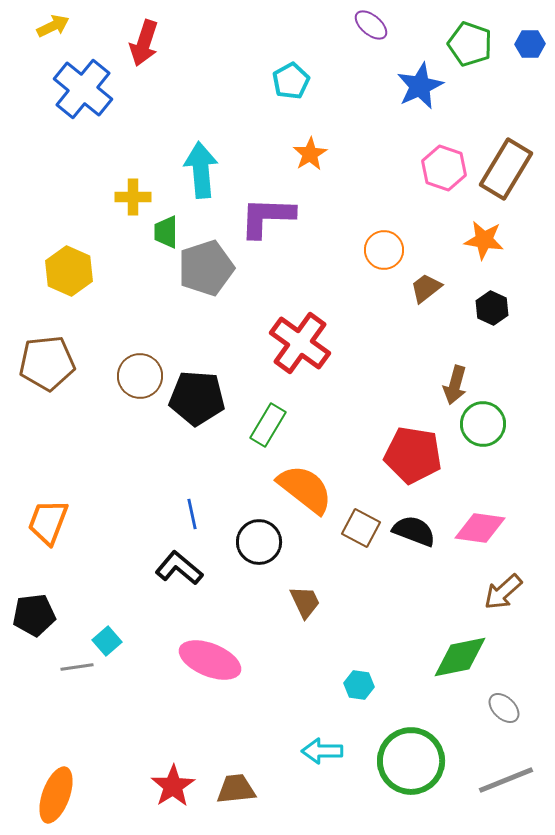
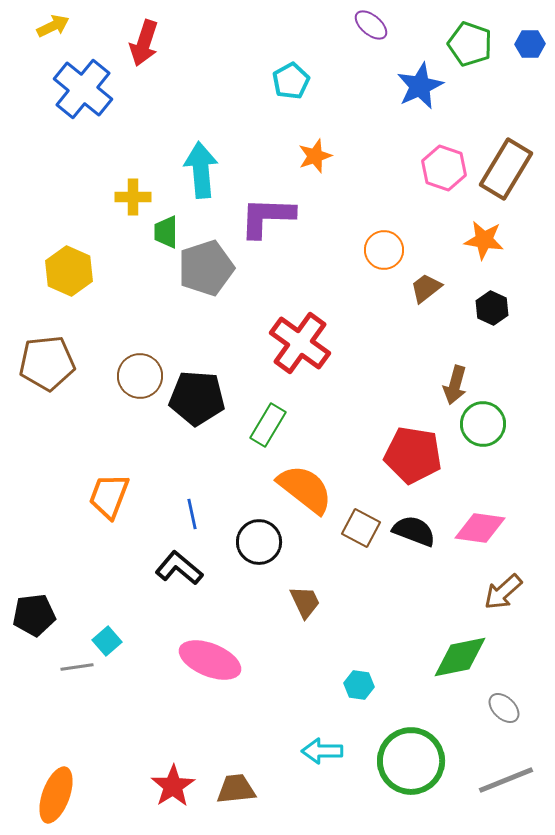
orange star at (310, 154): moved 5 px right, 2 px down; rotated 12 degrees clockwise
orange trapezoid at (48, 522): moved 61 px right, 26 px up
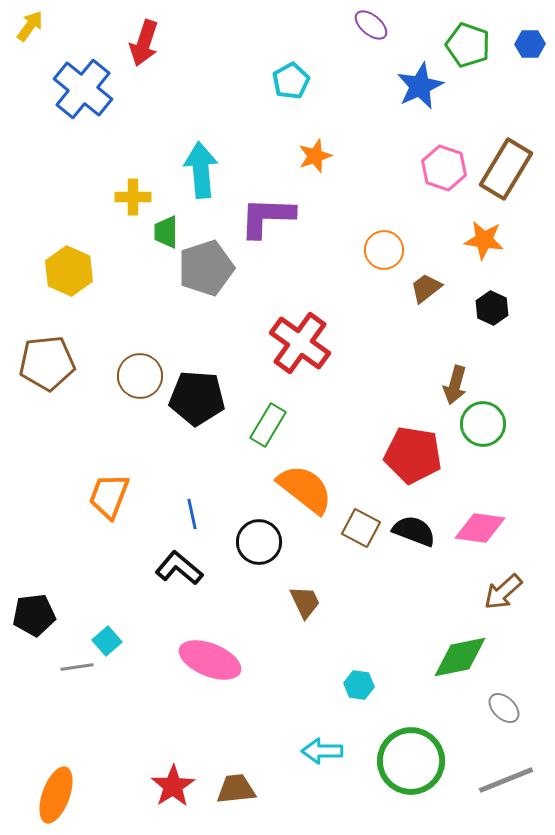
yellow arrow at (53, 26): moved 23 px left; rotated 28 degrees counterclockwise
green pentagon at (470, 44): moved 2 px left, 1 px down
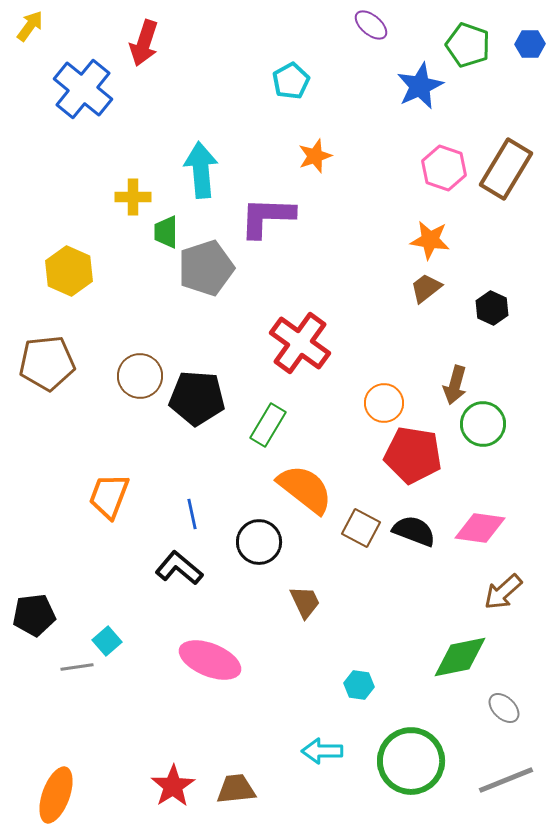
orange star at (484, 240): moved 54 px left
orange circle at (384, 250): moved 153 px down
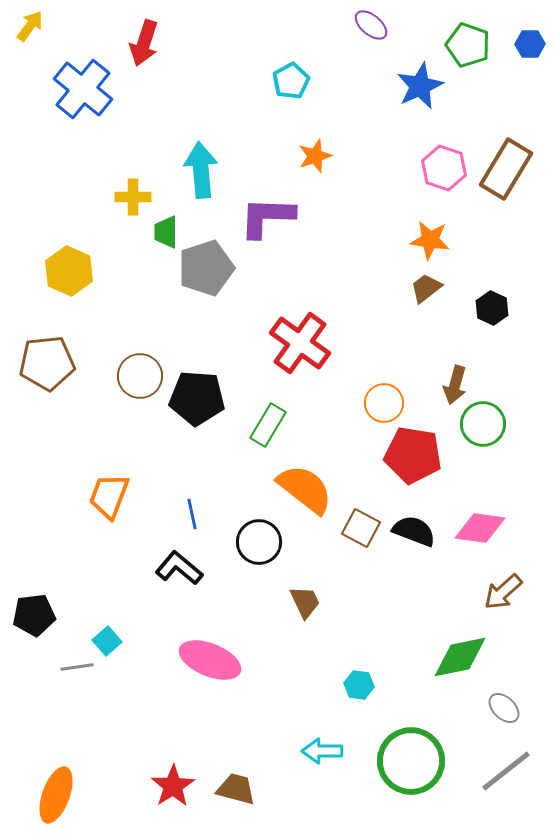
gray line at (506, 780): moved 9 px up; rotated 16 degrees counterclockwise
brown trapezoid at (236, 789): rotated 21 degrees clockwise
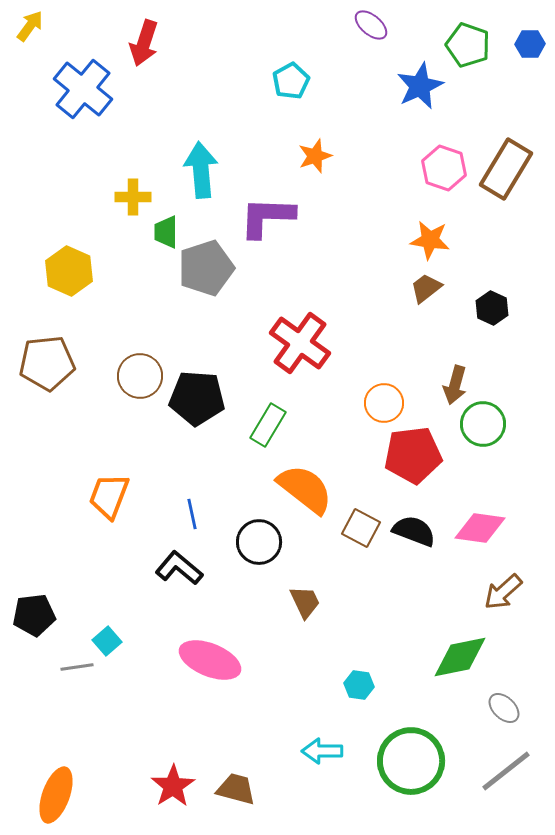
red pentagon at (413, 455): rotated 16 degrees counterclockwise
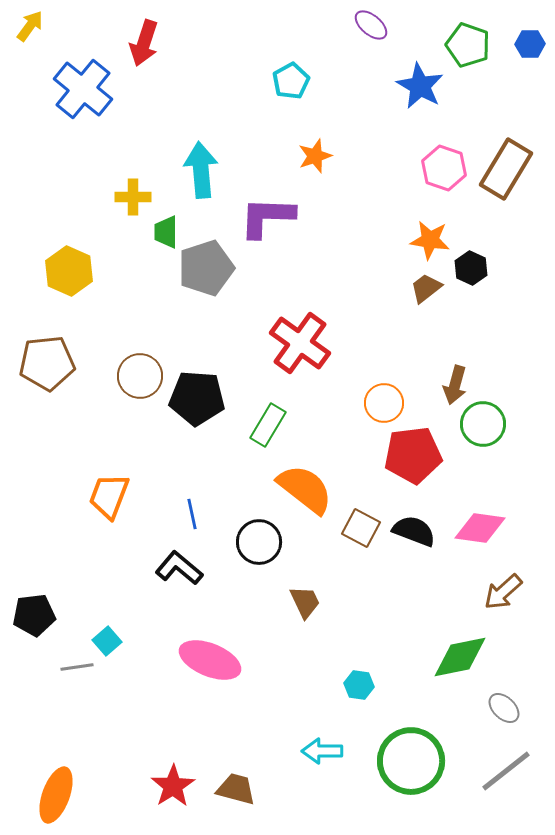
blue star at (420, 86): rotated 18 degrees counterclockwise
black hexagon at (492, 308): moved 21 px left, 40 px up
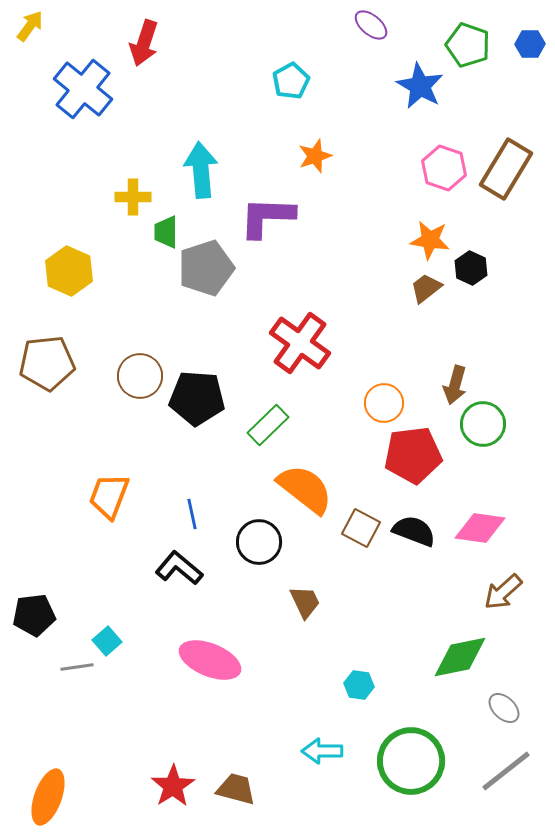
green rectangle at (268, 425): rotated 15 degrees clockwise
orange ellipse at (56, 795): moved 8 px left, 2 px down
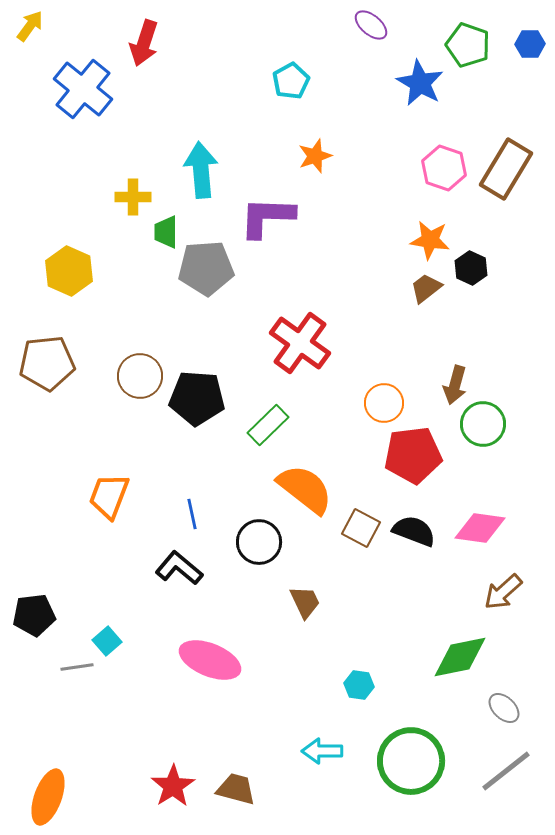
blue star at (420, 86): moved 3 px up
gray pentagon at (206, 268): rotated 14 degrees clockwise
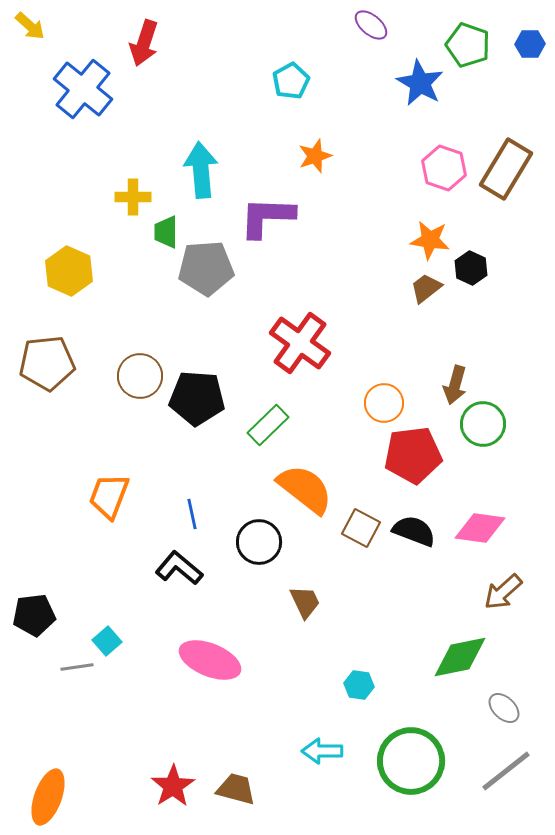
yellow arrow at (30, 26): rotated 96 degrees clockwise
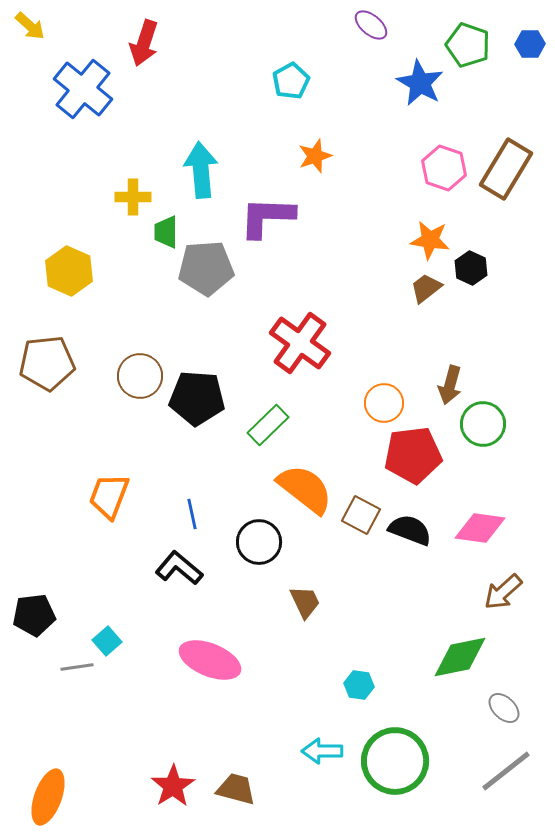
brown arrow at (455, 385): moved 5 px left
brown square at (361, 528): moved 13 px up
black semicircle at (414, 531): moved 4 px left, 1 px up
green circle at (411, 761): moved 16 px left
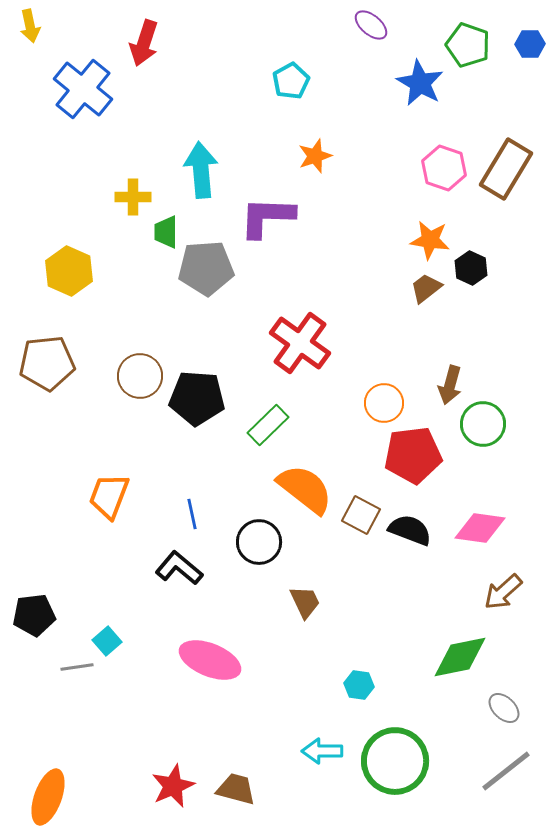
yellow arrow at (30, 26): rotated 36 degrees clockwise
red star at (173, 786): rotated 9 degrees clockwise
